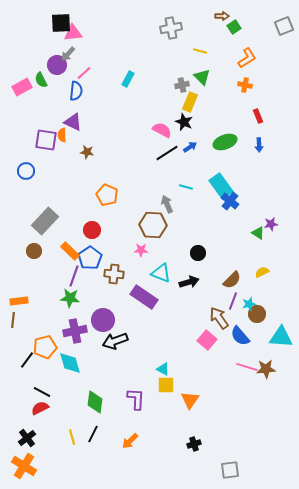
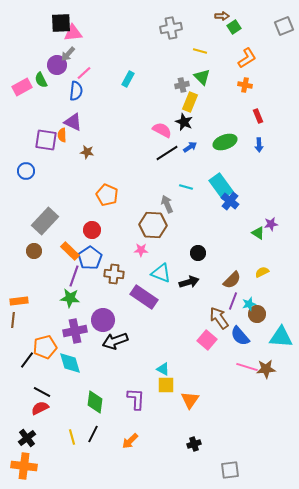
orange cross at (24, 466): rotated 25 degrees counterclockwise
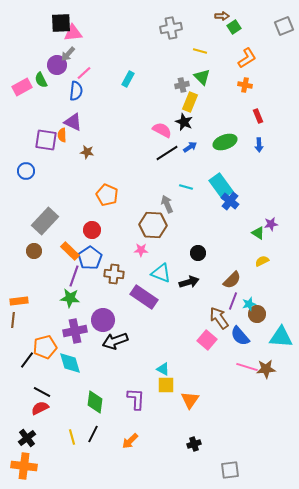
yellow semicircle at (262, 272): moved 11 px up
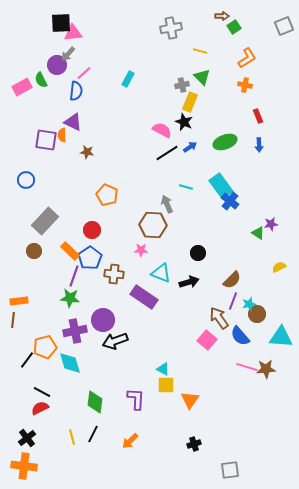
blue circle at (26, 171): moved 9 px down
yellow semicircle at (262, 261): moved 17 px right, 6 px down
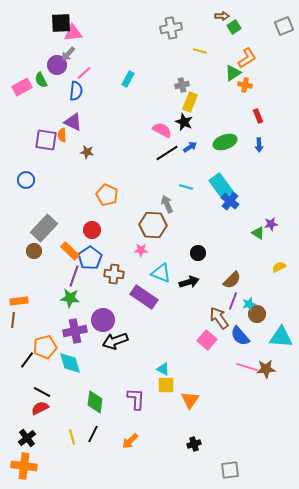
green triangle at (202, 77): moved 31 px right, 4 px up; rotated 42 degrees clockwise
gray rectangle at (45, 221): moved 1 px left, 7 px down
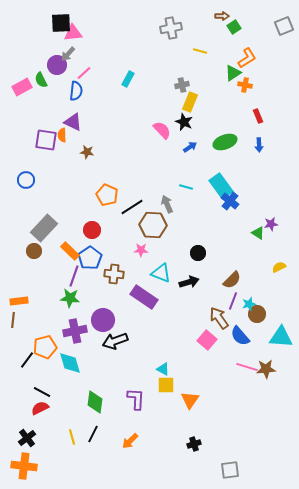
pink semicircle at (162, 130): rotated 18 degrees clockwise
black line at (167, 153): moved 35 px left, 54 px down
